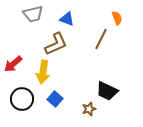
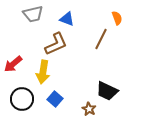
brown star: rotated 24 degrees counterclockwise
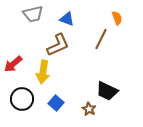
brown L-shape: moved 2 px right, 1 px down
blue square: moved 1 px right, 4 px down
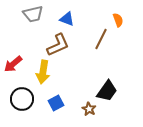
orange semicircle: moved 1 px right, 2 px down
black trapezoid: rotated 80 degrees counterclockwise
blue square: rotated 21 degrees clockwise
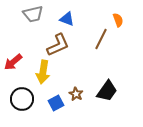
red arrow: moved 2 px up
brown star: moved 13 px left, 15 px up
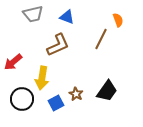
blue triangle: moved 2 px up
yellow arrow: moved 1 px left, 6 px down
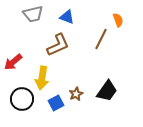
brown star: rotated 16 degrees clockwise
